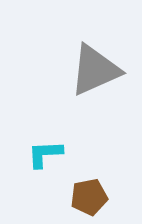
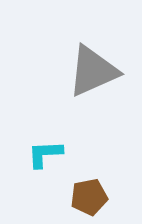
gray triangle: moved 2 px left, 1 px down
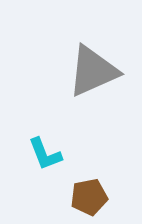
cyan L-shape: rotated 108 degrees counterclockwise
